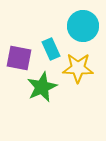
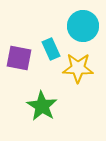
green star: moved 19 px down; rotated 16 degrees counterclockwise
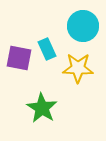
cyan rectangle: moved 4 px left
green star: moved 2 px down
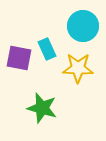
green star: rotated 16 degrees counterclockwise
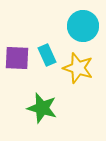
cyan rectangle: moved 6 px down
purple square: moved 2 px left; rotated 8 degrees counterclockwise
yellow star: rotated 16 degrees clockwise
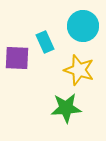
cyan rectangle: moved 2 px left, 13 px up
yellow star: moved 1 px right, 2 px down
green star: moved 24 px right; rotated 20 degrees counterclockwise
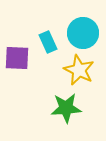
cyan circle: moved 7 px down
cyan rectangle: moved 3 px right
yellow star: rotated 8 degrees clockwise
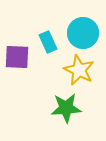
purple square: moved 1 px up
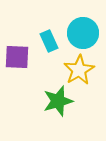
cyan rectangle: moved 1 px right, 1 px up
yellow star: rotated 16 degrees clockwise
green star: moved 8 px left, 7 px up; rotated 12 degrees counterclockwise
